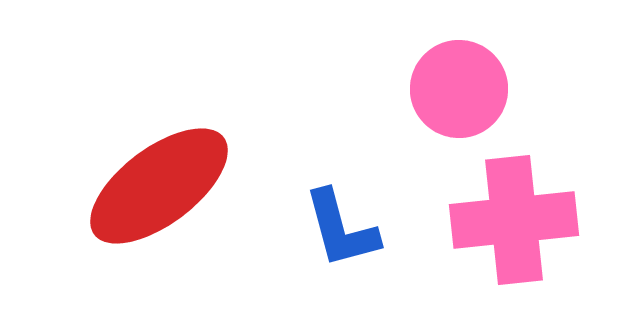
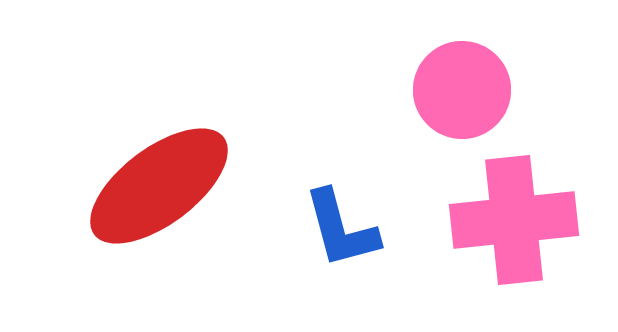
pink circle: moved 3 px right, 1 px down
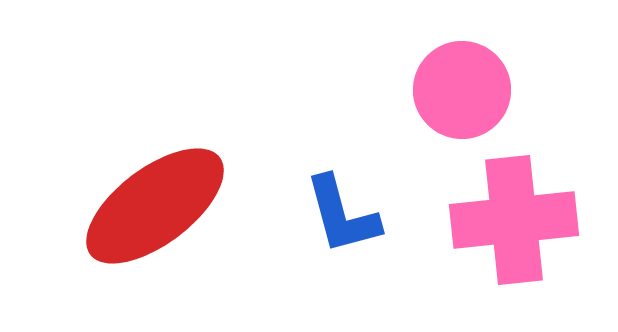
red ellipse: moved 4 px left, 20 px down
blue L-shape: moved 1 px right, 14 px up
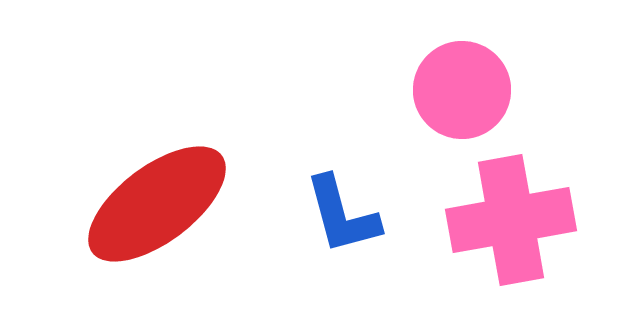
red ellipse: moved 2 px right, 2 px up
pink cross: moved 3 px left; rotated 4 degrees counterclockwise
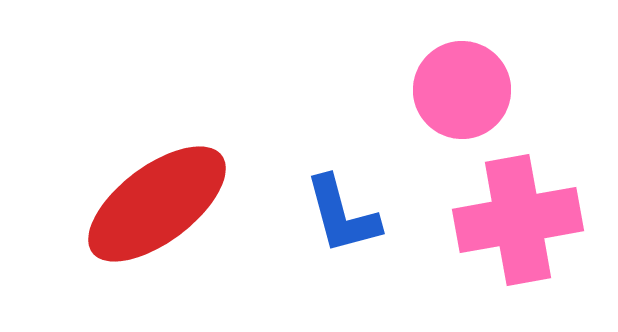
pink cross: moved 7 px right
